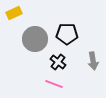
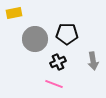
yellow rectangle: rotated 14 degrees clockwise
black cross: rotated 28 degrees clockwise
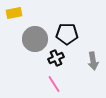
black cross: moved 2 px left, 4 px up
pink line: rotated 36 degrees clockwise
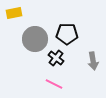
black cross: rotated 28 degrees counterclockwise
pink line: rotated 30 degrees counterclockwise
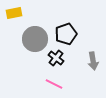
black pentagon: moved 1 px left; rotated 20 degrees counterclockwise
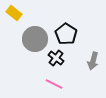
yellow rectangle: rotated 49 degrees clockwise
black pentagon: rotated 20 degrees counterclockwise
gray arrow: rotated 24 degrees clockwise
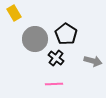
yellow rectangle: rotated 21 degrees clockwise
gray arrow: rotated 90 degrees counterclockwise
pink line: rotated 30 degrees counterclockwise
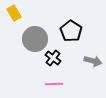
black pentagon: moved 5 px right, 3 px up
black cross: moved 3 px left
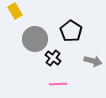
yellow rectangle: moved 1 px right, 2 px up
pink line: moved 4 px right
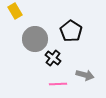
gray arrow: moved 8 px left, 14 px down
